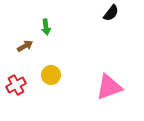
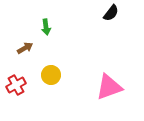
brown arrow: moved 2 px down
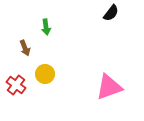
brown arrow: rotated 98 degrees clockwise
yellow circle: moved 6 px left, 1 px up
red cross: rotated 24 degrees counterclockwise
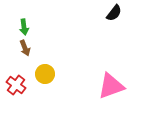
black semicircle: moved 3 px right
green arrow: moved 22 px left
pink triangle: moved 2 px right, 1 px up
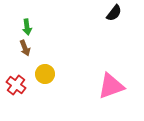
green arrow: moved 3 px right
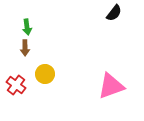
brown arrow: rotated 21 degrees clockwise
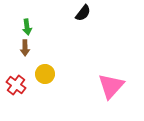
black semicircle: moved 31 px left
pink triangle: rotated 28 degrees counterclockwise
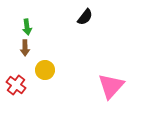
black semicircle: moved 2 px right, 4 px down
yellow circle: moved 4 px up
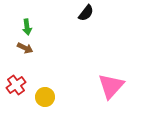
black semicircle: moved 1 px right, 4 px up
brown arrow: rotated 63 degrees counterclockwise
yellow circle: moved 27 px down
red cross: rotated 18 degrees clockwise
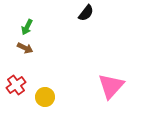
green arrow: rotated 35 degrees clockwise
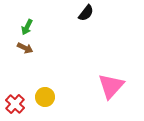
red cross: moved 1 px left, 19 px down; rotated 12 degrees counterclockwise
